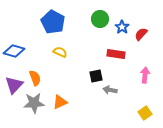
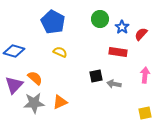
red rectangle: moved 2 px right, 2 px up
orange semicircle: rotated 28 degrees counterclockwise
gray arrow: moved 4 px right, 6 px up
yellow square: rotated 24 degrees clockwise
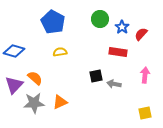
yellow semicircle: rotated 32 degrees counterclockwise
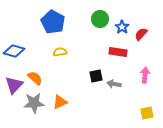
yellow square: moved 2 px right
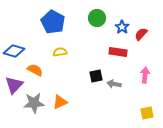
green circle: moved 3 px left, 1 px up
orange semicircle: moved 8 px up; rotated 14 degrees counterclockwise
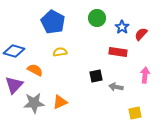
gray arrow: moved 2 px right, 3 px down
yellow square: moved 12 px left
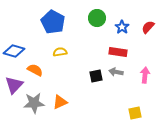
red semicircle: moved 7 px right, 7 px up
gray arrow: moved 15 px up
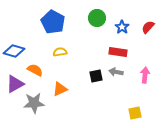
purple triangle: moved 1 px right, 1 px up; rotated 18 degrees clockwise
orange triangle: moved 13 px up
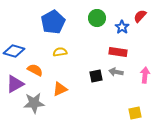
blue pentagon: rotated 15 degrees clockwise
red semicircle: moved 8 px left, 11 px up
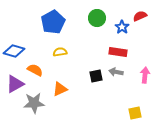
red semicircle: rotated 24 degrees clockwise
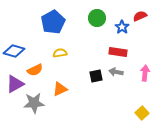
yellow semicircle: moved 1 px down
orange semicircle: rotated 126 degrees clockwise
pink arrow: moved 2 px up
yellow square: moved 7 px right; rotated 32 degrees counterclockwise
